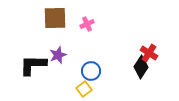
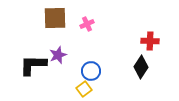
red cross: moved 1 px right, 12 px up; rotated 30 degrees counterclockwise
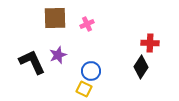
red cross: moved 2 px down
black L-shape: moved 1 px left, 3 px up; rotated 64 degrees clockwise
yellow square: rotated 28 degrees counterclockwise
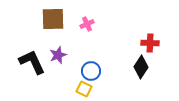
brown square: moved 2 px left, 1 px down
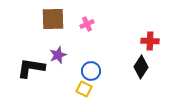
red cross: moved 2 px up
black L-shape: moved 1 px left, 6 px down; rotated 56 degrees counterclockwise
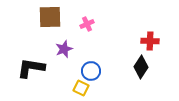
brown square: moved 3 px left, 2 px up
purple star: moved 6 px right, 6 px up
yellow square: moved 3 px left, 1 px up
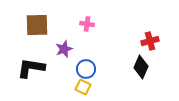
brown square: moved 13 px left, 8 px down
pink cross: rotated 32 degrees clockwise
red cross: rotated 18 degrees counterclockwise
black diamond: rotated 10 degrees counterclockwise
blue circle: moved 5 px left, 2 px up
yellow square: moved 2 px right, 1 px up
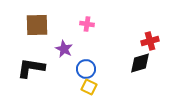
purple star: rotated 24 degrees counterclockwise
black diamond: moved 1 px left, 4 px up; rotated 50 degrees clockwise
yellow square: moved 6 px right
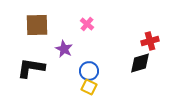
pink cross: rotated 32 degrees clockwise
blue circle: moved 3 px right, 2 px down
